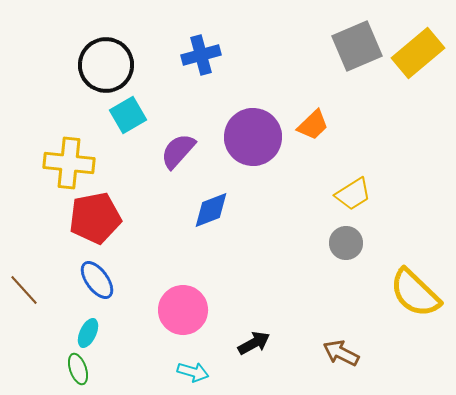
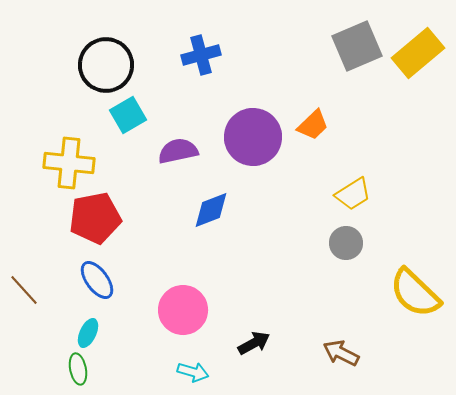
purple semicircle: rotated 36 degrees clockwise
green ellipse: rotated 8 degrees clockwise
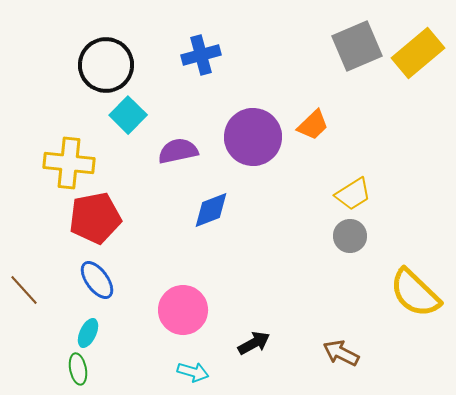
cyan square: rotated 15 degrees counterclockwise
gray circle: moved 4 px right, 7 px up
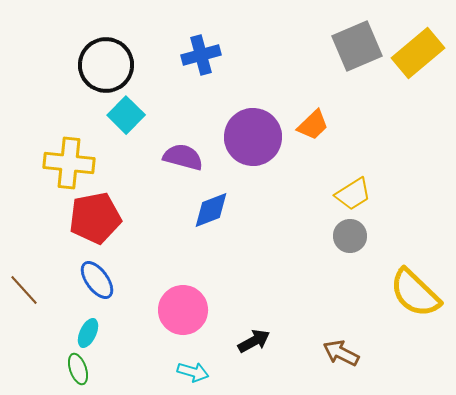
cyan square: moved 2 px left
purple semicircle: moved 5 px right, 6 px down; rotated 27 degrees clockwise
black arrow: moved 2 px up
green ellipse: rotated 8 degrees counterclockwise
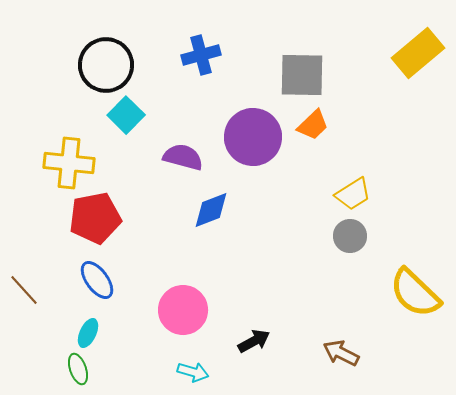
gray square: moved 55 px left, 29 px down; rotated 24 degrees clockwise
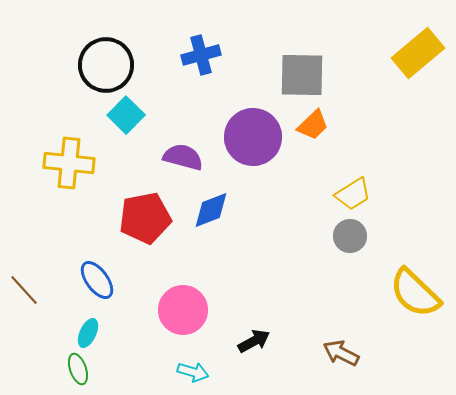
red pentagon: moved 50 px right
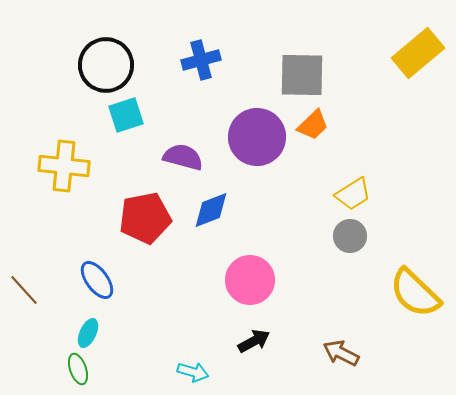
blue cross: moved 5 px down
cyan square: rotated 27 degrees clockwise
purple circle: moved 4 px right
yellow cross: moved 5 px left, 3 px down
pink circle: moved 67 px right, 30 px up
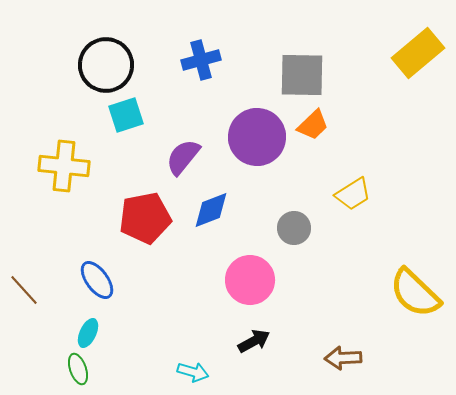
purple semicircle: rotated 66 degrees counterclockwise
gray circle: moved 56 px left, 8 px up
brown arrow: moved 2 px right, 5 px down; rotated 30 degrees counterclockwise
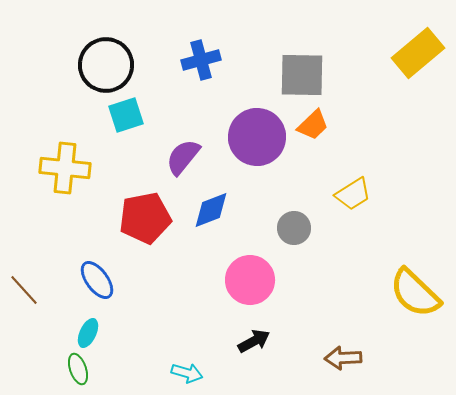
yellow cross: moved 1 px right, 2 px down
cyan arrow: moved 6 px left, 1 px down
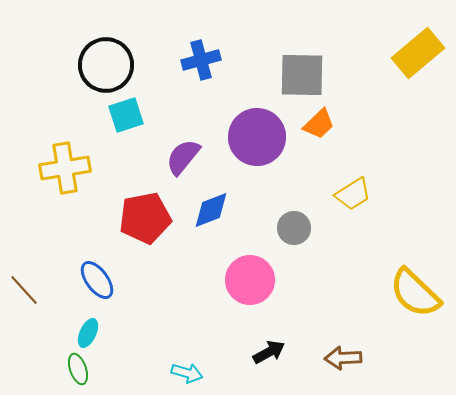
orange trapezoid: moved 6 px right, 1 px up
yellow cross: rotated 15 degrees counterclockwise
black arrow: moved 15 px right, 11 px down
